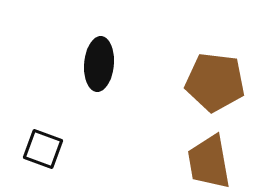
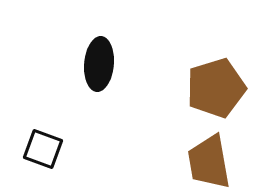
brown pentagon: moved 1 px right, 6 px down; rotated 24 degrees counterclockwise
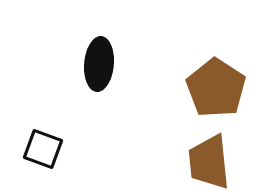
brown pentagon: rotated 22 degrees counterclockwise
brown trapezoid: rotated 4 degrees clockwise
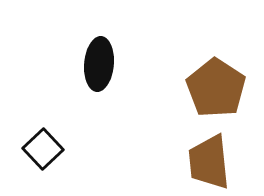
black square: rotated 27 degrees clockwise
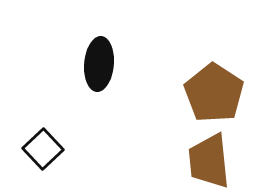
brown pentagon: moved 2 px left, 5 px down
brown trapezoid: moved 1 px up
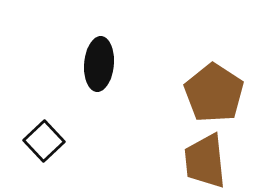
black square: moved 1 px right, 8 px up
brown trapezoid: moved 4 px left
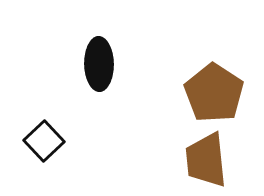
black ellipse: rotated 6 degrees counterclockwise
brown trapezoid: moved 1 px right, 1 px up
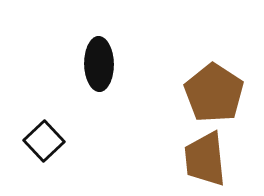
brown trapezoid: moved 1 px left, 1 px up
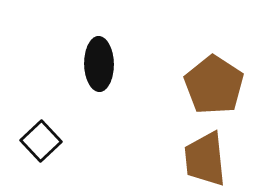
brown pentagon: moved 8 px up
black square: moved 3 px left
